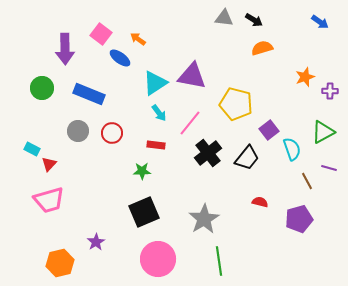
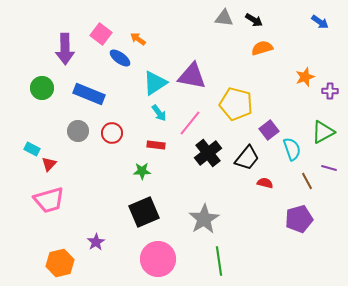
red semicircle: moved 5 px right, 19 px up
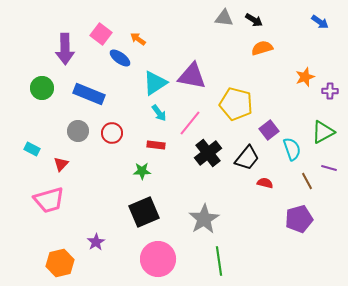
red triangle: moved 12 px right
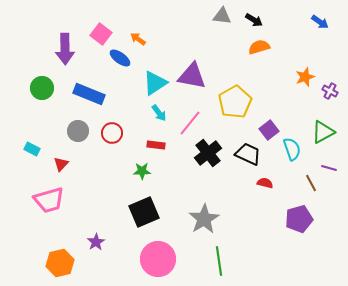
gray triangle: moved 2 px left, 2 px up
orange semicircle: moved 3 px left, 1 px up
purple cross: rotated 28 degrees clockwise
yellow pentagon: moved 1 px left, 2 px up; rotated 28 degrees clockwise
black trapezoid: moved 1 px right, 4 px up; rotated 104 degrees counterclockwise
brown line: moved 4 px right, 2 px down
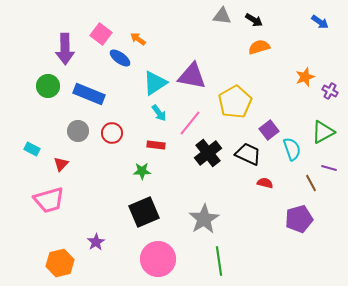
green circle: moved 6 px right, 2 px up
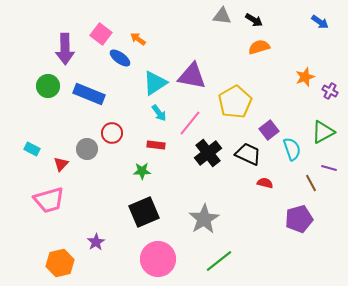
gray circle: moved 9 px right, 18 px down
green line: rotated 60 degrees clockwise
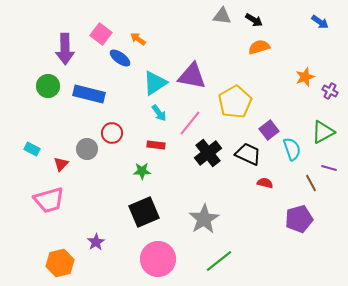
blue rectangle: rotated 8 degrees counterclockwise
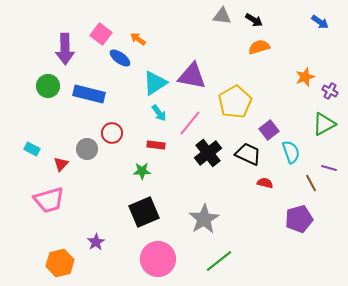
green triangle: moved 1 px right, 8 px up
cyan semicircle: moved 1 px left, 3 px down
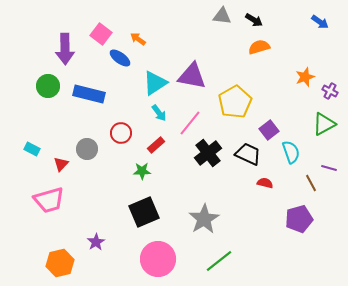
red circle: moved 9 px right
red rectangle: rotated 48 degrees counterclockwise
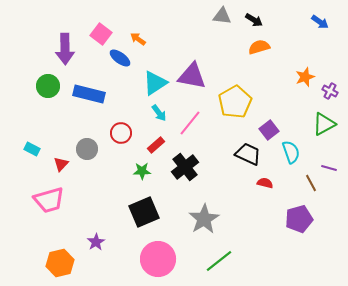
black cross: moved 23 px left, 14 px down
